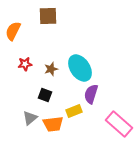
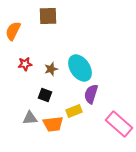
gray triangle: rotated 35 degrees clockwise
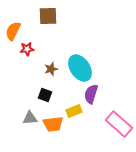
red star: moved 2 px right, 15 px up
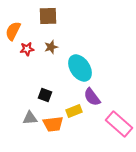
brown star: moved 22 px up
purple semicircle: moved 1 px right, 3 px down; rotated 54 degrees counterclockwise
